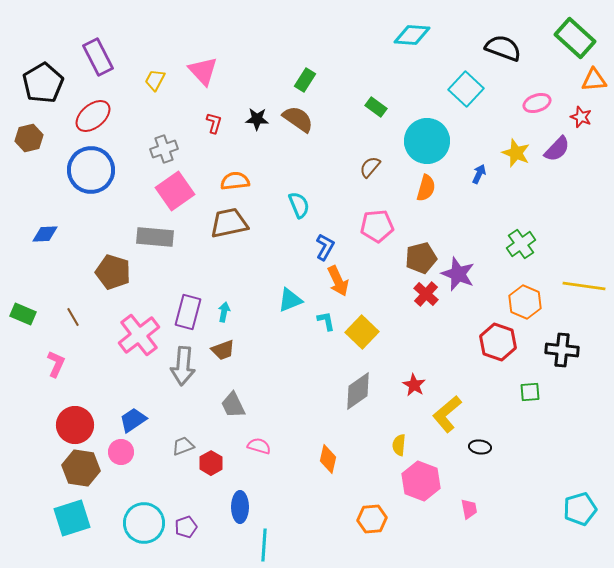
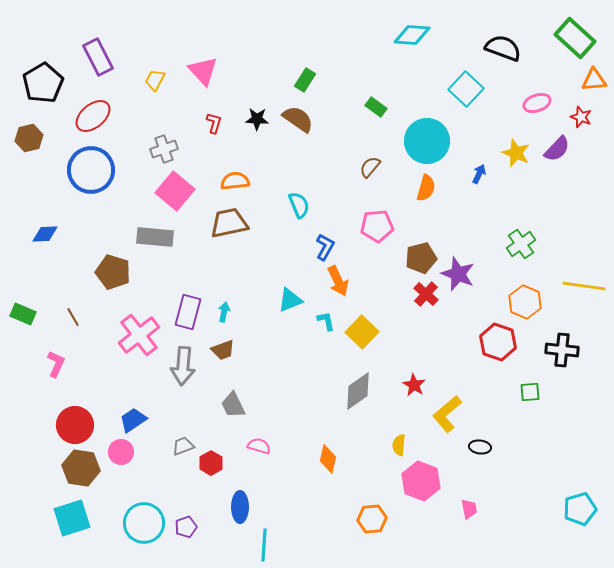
pink square at (175, 191): rotated 15 degrees counterclockwise
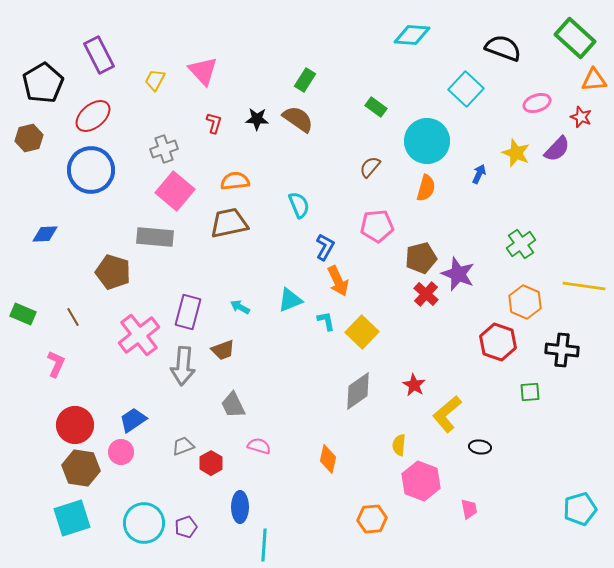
purple rectangle at (98, 57): moved 1 px right, 2 px up
cyan arrow at (224, 312): moved 16 px right, 5 px up; rotated 72 degrees counterclockwise
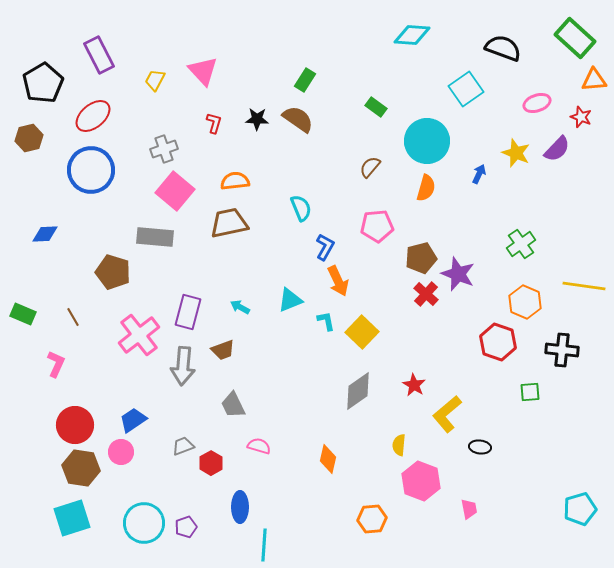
cyan square at (466, 89): rotated 12 degrees clockwise
cyan semicircle at (299, 205): moved 2 px right, 3 px down
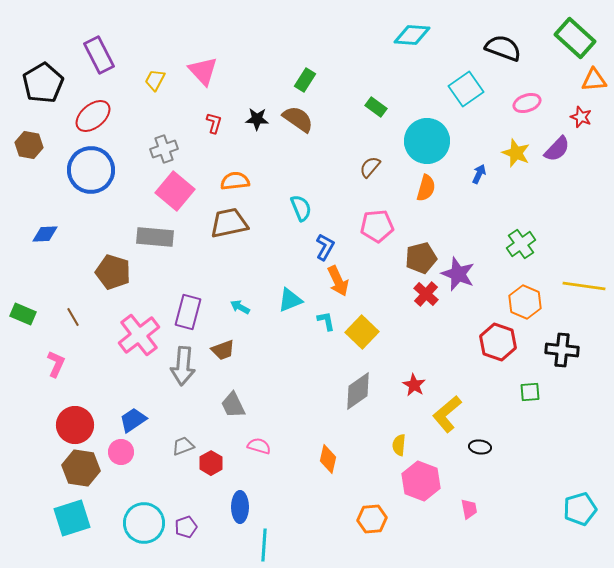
pink ellipse at (537, 103): moved 10 px left
brown hexagon at (29, 138): moved 7 px down; rotated 24 degrees clockwise
